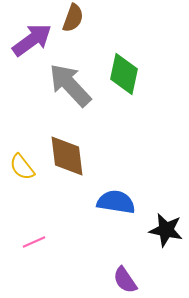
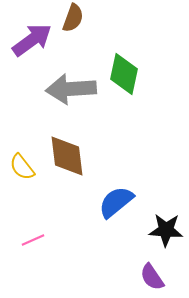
gray arrow: moved 1 px right, 4 px down; rotated 51 degrees counterclockwise
blue semicircle: rotated 48 degrees counterclockwise
black star: rotated 8 degrees counterclockwise
pink line: moved 1 px left, 2 px up
purple semicircle: moved 27 px right, 3 px up
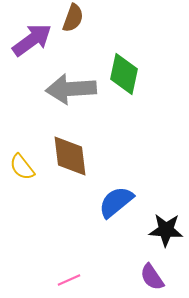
brown diamond: moved 3 px right
pink line: moved 36 px right, 40 px down
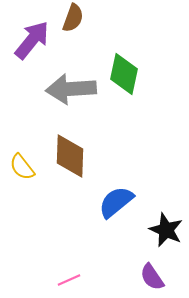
purple arrow: rotated 15 degrees counterclockwise
brown diamond: rotated 9 degrees clockwise
black star: rotated 20 degrees clockwise
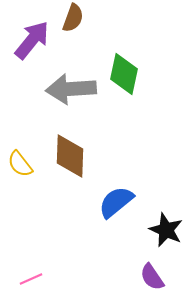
yellow semicircle: moved 2 px left, 3 px up
pink line: moved 38 px left, 1 px up
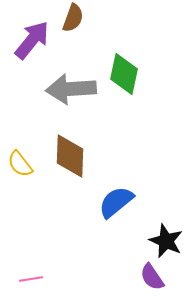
black star: moved 11 px down
pink line: rotated 15 degrees clockwise
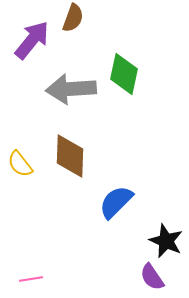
blue semicircle: rotated 6 degrees counterclockwise
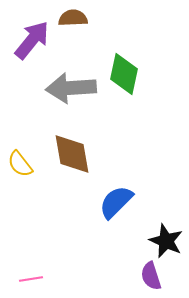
brown semicircle: rotated 112 degrees counterclockwise
gray arrow: moved 1 px up
brown diamond: moved 2 px right, 2 px up; rotated 12 degrees counterclockwise
purple semicircle: moved 1 px left, 1 px up; rotated 16 degrees clockwise
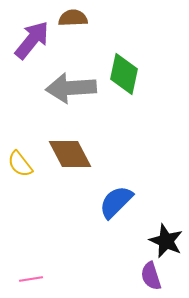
brown diamond: moved 2 px left; rotated 18 degrees counterclockwise
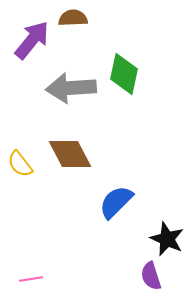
black star: moved 1 px right, 2 px up
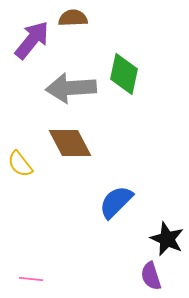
brown diamond: moved 11 px up
pink line: rotated 15 degrees clockwise
